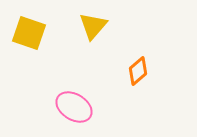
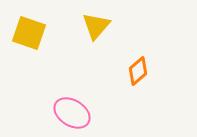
yellow triangle: moved 3 px right
pink ellipse: moved 2 px left, 6 px down
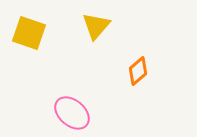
pink ellipse: rotated 9 degrees clockwise
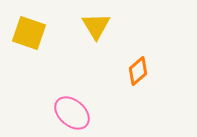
yellow triangle: rotated 12 degrees counterclockwise
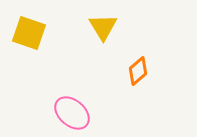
yellow triangle: moved 7 px right, 1 px down
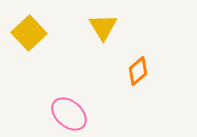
yellow square: rotated 28 degrees clockwise
pink ellipse: moved 3 px left, 1 px down
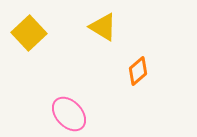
yellow triangle: rotated 28 degrees counterclockwise
pink ellipse: rotated 6 degrees clockwise
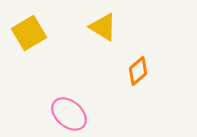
yellow square: rotated 12 degrees clockwise
pink ellipse: rotated 6 degrees counterclockwise
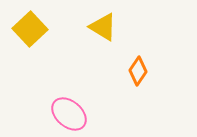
yellow square: moved 1 px right, 4 px up; rotated 12 degrees counterclockwise
orange diamond: rotated 16 degrees counterclockwise
